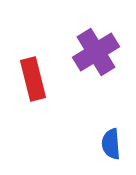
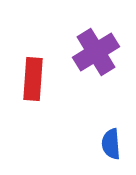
red rectangle: rotated 18 degrees clockwise
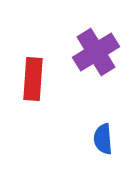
blue semicircle: moved 8 px left, 5 px up
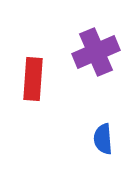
purple cross: rotated 9 degrees clockwise
